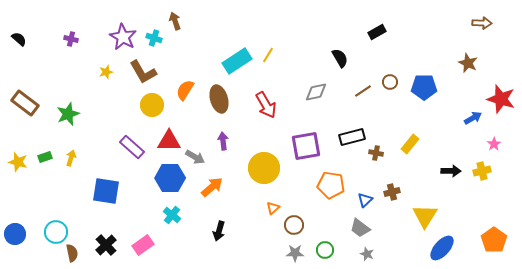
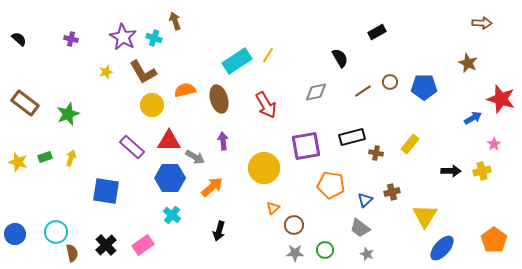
orange semicircle at (185, 90): rotated 45 degrees clockwise
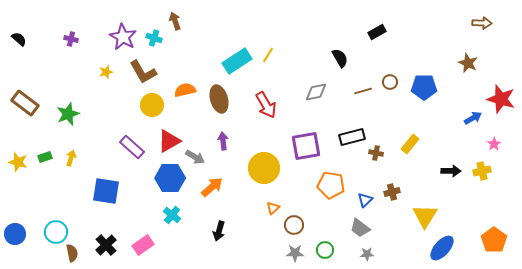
brown line at (363, 91): rotated 18 degrees clockwise
red triangle at (169, 141): rotated 30 degrees counterclockwise
gray star at (367, 254): rotated 24 degrees counterclockwise
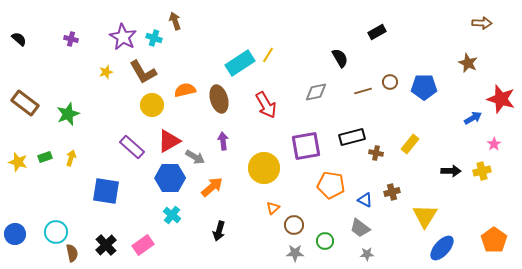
cyan rectangle at (237, 61): moved 3 px right, 2 px down
blue triangle at (365, 200): rotated 49 degrees counterclockwise
green circle at (325, 250): moved 9 px up
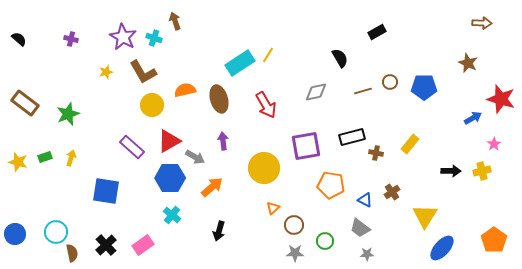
brown cross at (392, 192): rotated 21 degrees counterclockwise
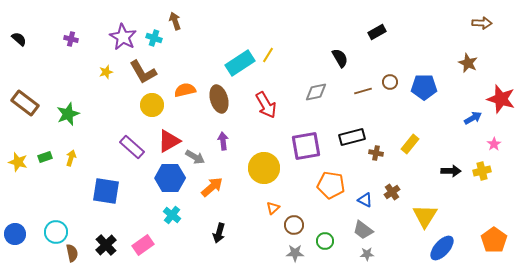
gray trapezoid at (360, 228): moved 3 px right, 2 px down
black arrow at (219, 231): moved 2 px down
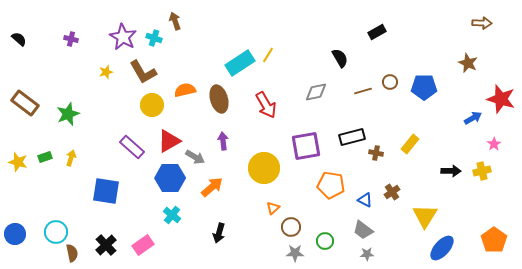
brown circle at (294, 225): moved 3 px left, 2 px down
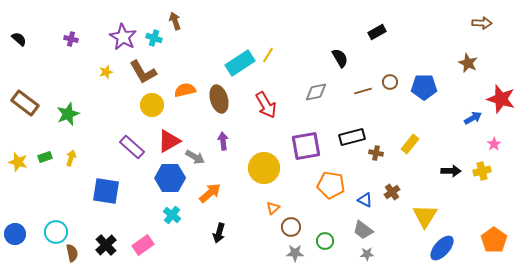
orange arrow at (212, 187): moved 2 px left, 6 px down
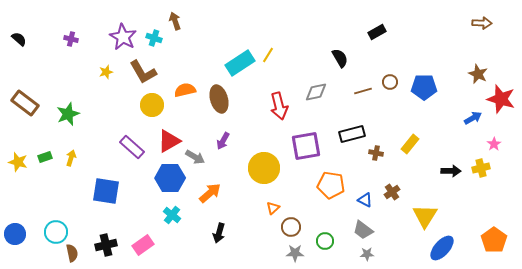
brown star at (468, 63): moved 10 px right, 11 px down
red arrow at (266, 105): moved 13 px right, 1 px down; rotated 16 degrees clockwise
black rectangle at (352, 137): moved 3 px up
purple arrow at (223, 141): rotated 144 degrees counterclockwise
yellow cross at (482, 171): moved 1 px left, 3 px up
black cross at (106, 245): rotated 30 degrees clockwise
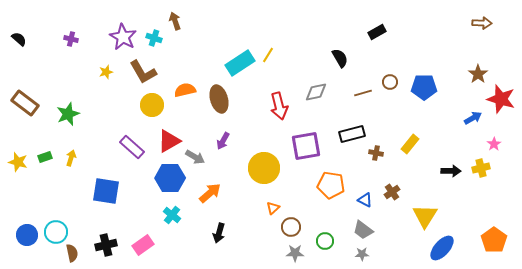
brown star at (478, 74): rotated 12 degrees clockwise
brown line at (363, 91): moved 2 px down
blue circle at (15, 234): moved 12 px right, 1 px down
gray star at (367, 254): moved 5 px left
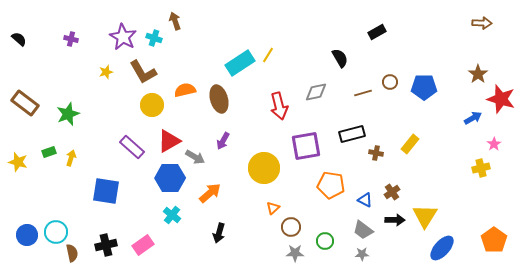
green rectangle at (45, 157): moved 4 px right, 5 px up
black arrow at (451, 171): moved 56 px left, 49 px down
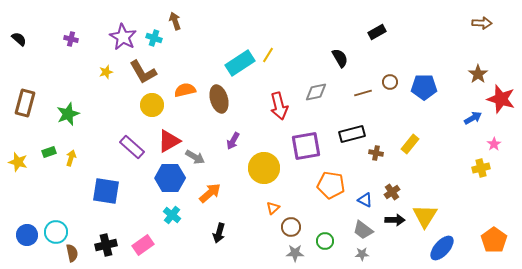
brown rectangle at (25, 103): rotated 68 degrees clockwise
purple arrow at (223, 141): moved 10 px right
